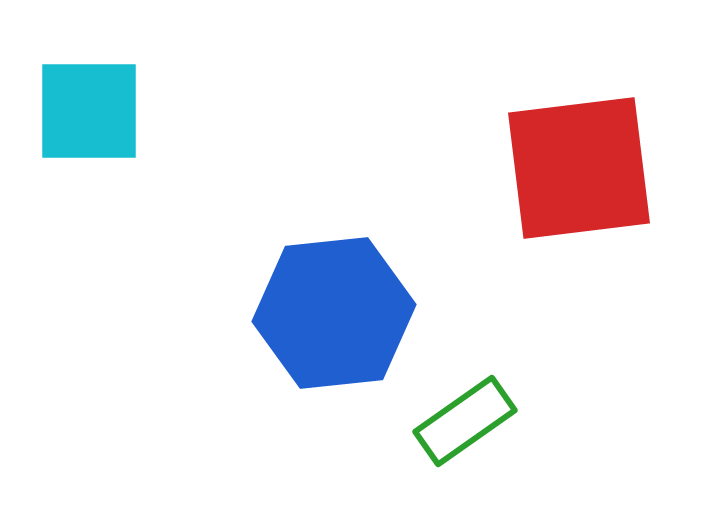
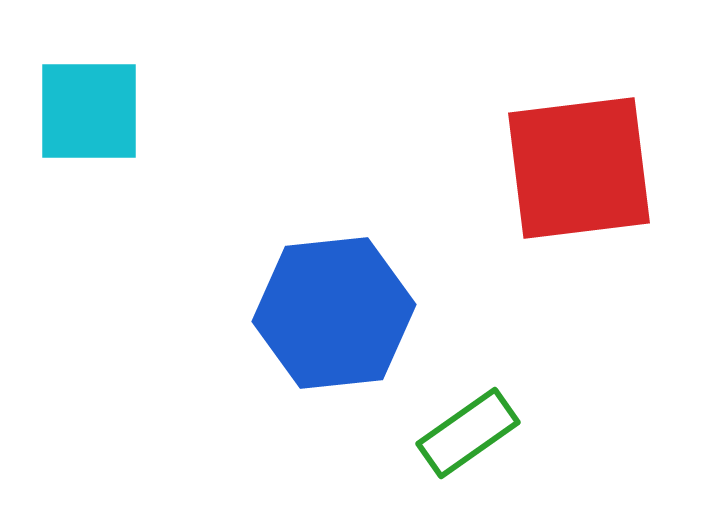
green rectangle: moved 3 px right, 12 px down
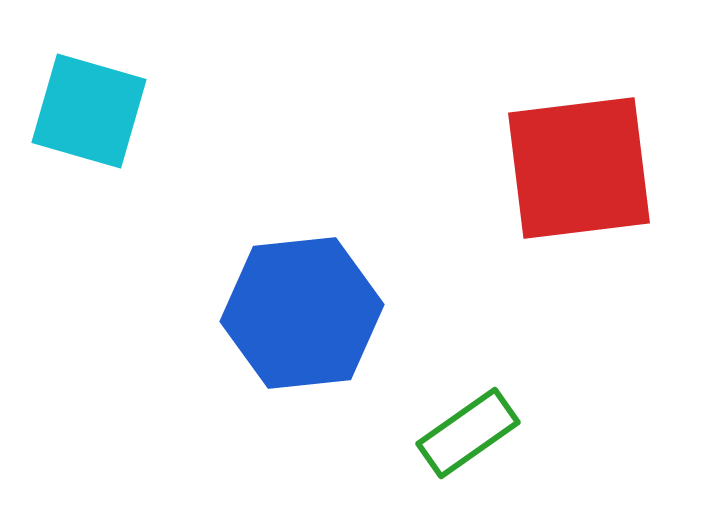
cyan square: rotated 16 degrees clockwise
blue hexagon: moved 32 px left
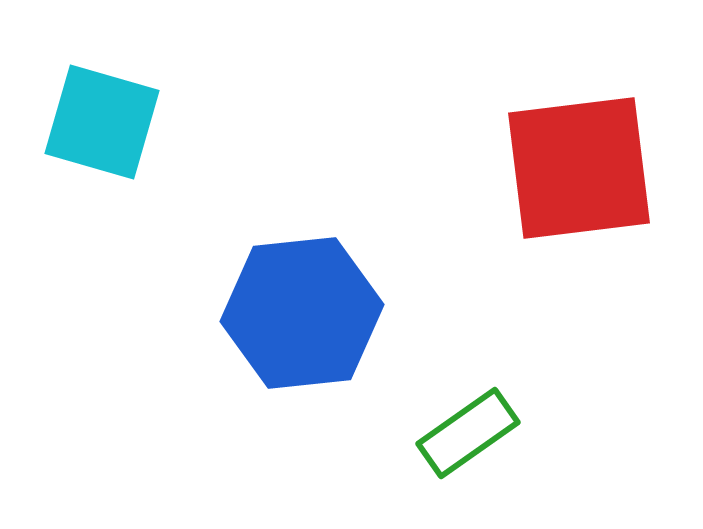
cyan square: moved 13 px right, 11 px down
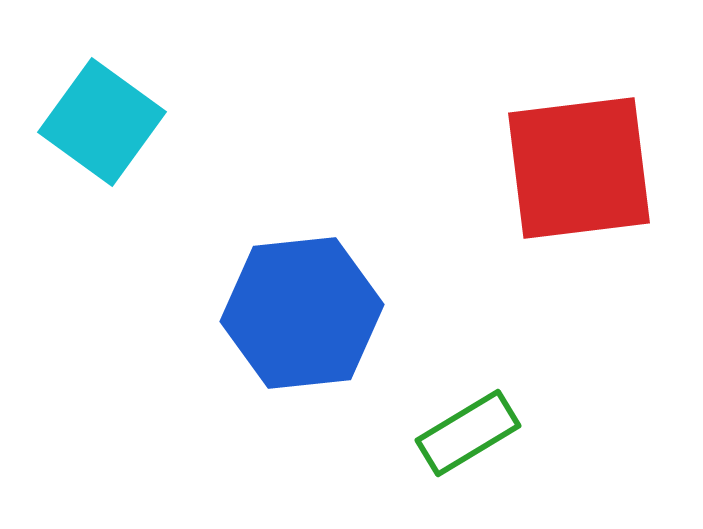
cyan square: rotated 20 degrees clockwise
green rectangle: rotated 4 degrees clockwise
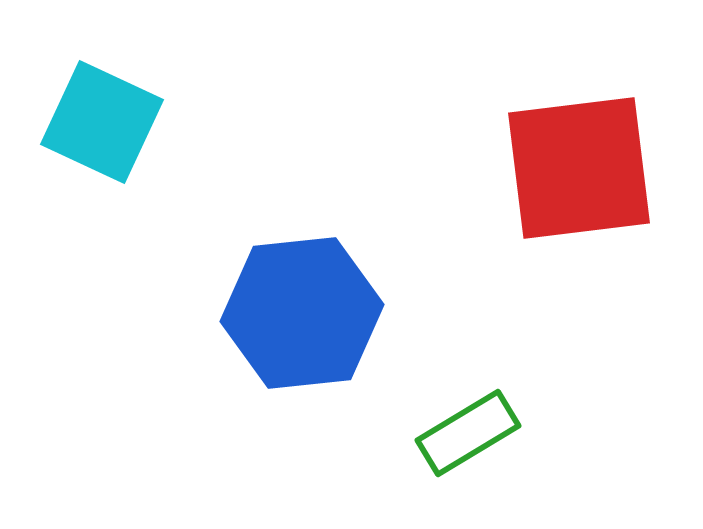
cyan square: rotated 11 degrees counterclockwise
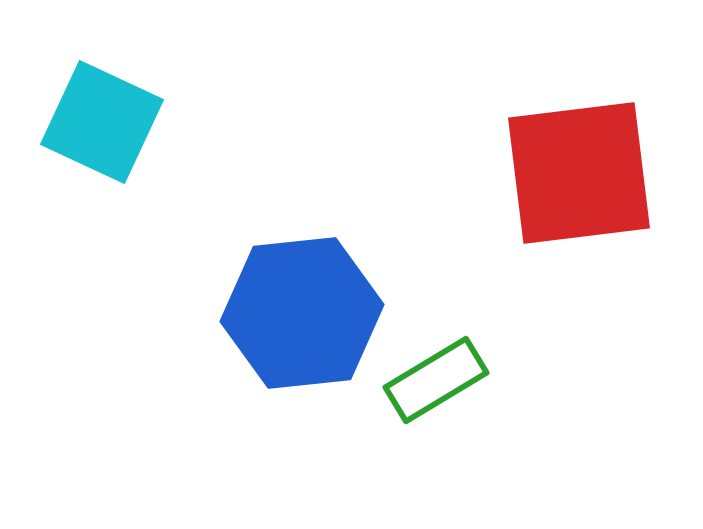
red square: moved 5 px down
green rectangle: moved 32 px left, 53 px up
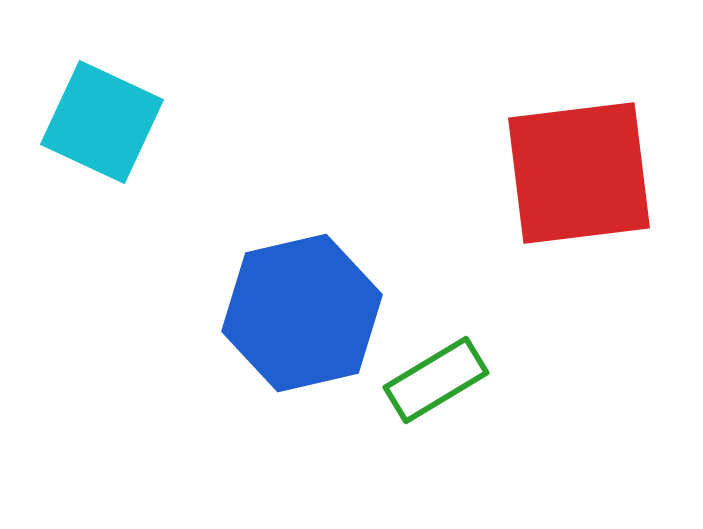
blue hexagon: rotated 7 degrees counterclockwise
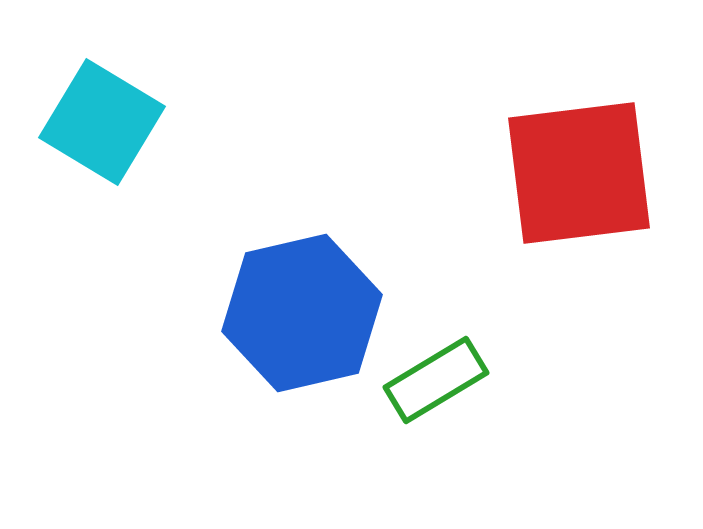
cyan square: rotated 6 degrees clockwise
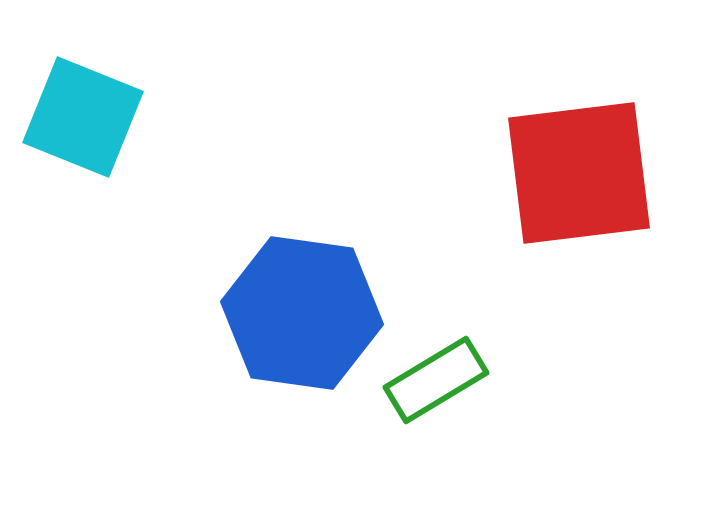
cyan square: moved 19 px left, 5 px up; rotated 9 degrees counterclockwise
blue hexagon: rotated 21 degrees clockwise
